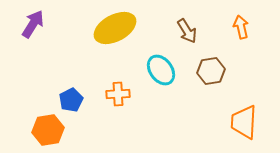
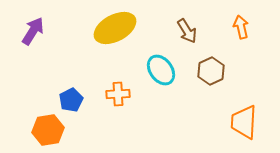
purple arrow: moved 7 px down
brown hexagon: rotated 16 degrees counterclockwise
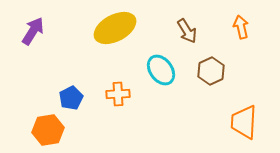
blue pentagon: moved 2 px up
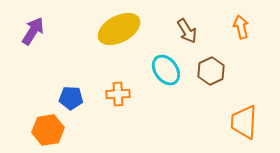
yellow ellipse: moved 4 px right, 1 px down
cyan ellipse: moved 5 px right
blue pentagon: rotated 30 degrees clockwise
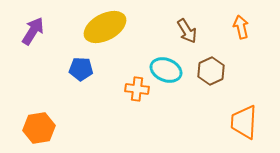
yellow ellipse: moved 14 px left, 2 px up
cyan ellipse: rotated 32 degrees counterclockwise
orange cross: moved 19 px right, 5 px up; rotated 10 degrees clockwise
blue pentagon: moved 10 px right, 29 px up
orange hexagon: moved 9 px left, 2 px up
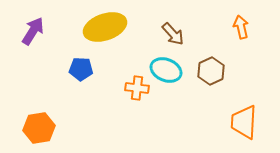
yellow ellipse: rotated 9 degrees clockwise
brown arrow: moved 14 px left, 3 px down; rotated 10 degrees counterclockwise
orange cross: moved 1 px up
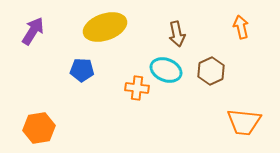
brown arrow: moved 4 px right; rotated 30 degrees clockwise
blue pentagon: moved 1 px right, 1 px down
orange trapezoid: rotated 87 degrees counterclockwise
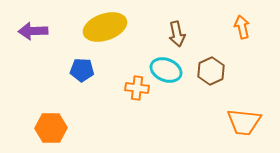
orange arrow: moved 1 px right
purple arrow: rotated 124 degrees counterclockwise
orange hexagon: moved 12 px right; rotated 8 degrees clockwise
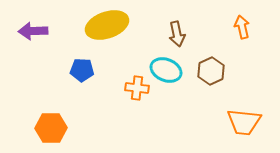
yellow ellipse: moved 2 px right, 2 px up
